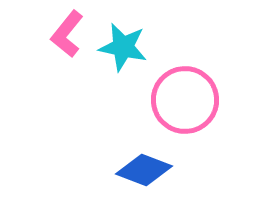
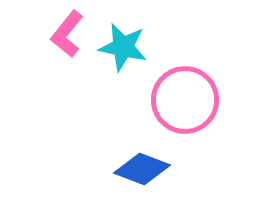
blue diamond: moved 2 px left, 1 px up
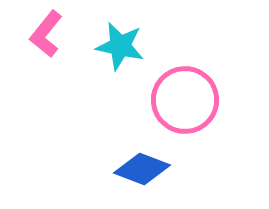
pink L-shape: moved 21 px left
cyan star: moved 3 px left, 1 px up
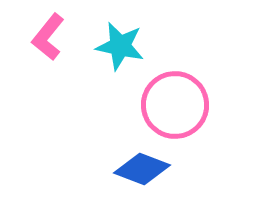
pink L-shape: moved 2 px right, 3 px down
pink circle: moved 10 px left, 5 px down
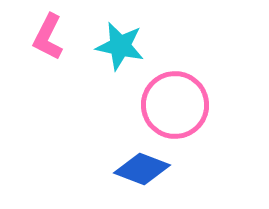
pink L-shape: rotated 12 degrees counterclockwise
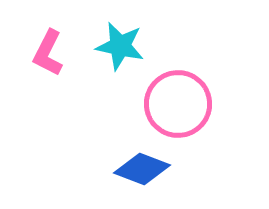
pink L-shape: moved 16 px down
pink circle: moved 3 px right, 1 px up
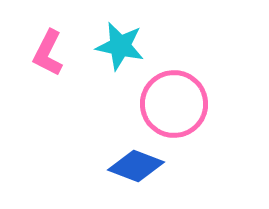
pink circle: moved 4 px left
blue diamond: moved 6 px left, 3 px up
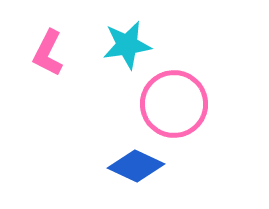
cyan star: moved 7 px right, 1 px up; rotated 21 degrees counterclockwise
blue diamond: rotated 4 degrees clockwise
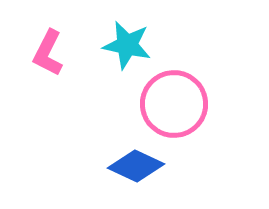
cyan star: rotated 21 degrees clockwise
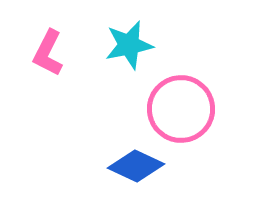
cyan star: moved 2 px right; rotated 24 degrees counterclockwise
pink circle: moved 7 px right, 5 px down
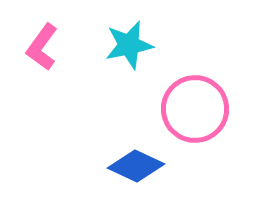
pink L-shape: moved 6 px left, 6 px up; rotated 9 degrees clockwise
pink circle: moved 14 px right
